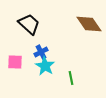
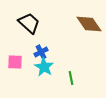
black trapezoid: moved 1 px up
cyan star: moved 1 px left, 1 px down
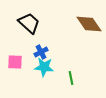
cyan star: rotated 24 degrees counterclockwise
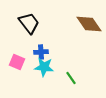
black trapezoid: rotated 10 degrees clockwise
blue cross: rotated 24 degrees clockwise
pink square: moved 2 px right; rotated 21 degrees clockwise
green line: rotated 24 degrees counterclockwise
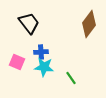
brown diamond: rotated 72 degrees clockwise
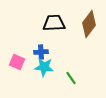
black trapezoid: moved 25 px right; rotated 55 degrees counterclockwise
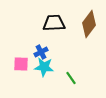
blue cross: rotated 24 degrees counterclockwise
pink square: moved 4 px right, 2 px down; rotated 21 degrees counterclockwise
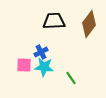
black trapezoid: moved 2 px up
pink square: moved 3 px right, 1 px down
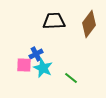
blue cross: moved 5 px left, 2 px down
cyan star: moved 1 px left, 1 px down; rotated 18 degrees clockwise
green line: rotated 16 degrees counterclockwise
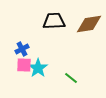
brown diamond: rotated 44 degrees clockwise
blue cross: moved 14 px left, 5 px up
cyan star: moved 5 px left; rotated 12 degrees clockwise
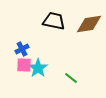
black trapezoid: rotated 15 degrees clockwise
